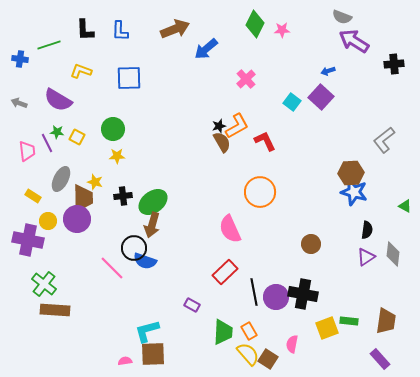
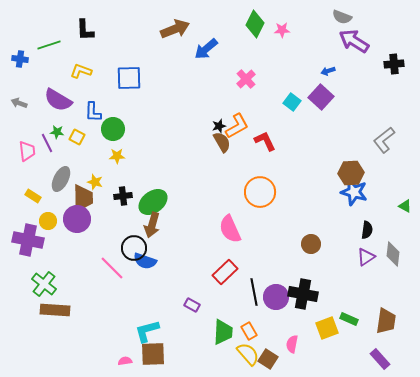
blue L-shape at (120, 31): moved 27 px left, 81 px down
green rectangle at (349, 321): moved 2 px up; rotated 18 degrees clockwise
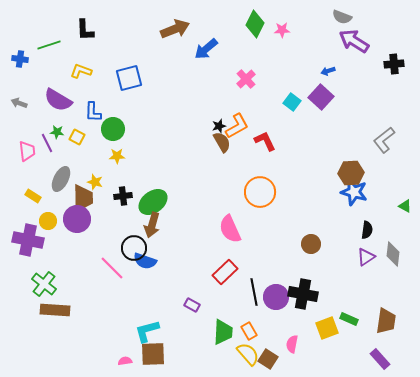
blue square at (129, 78): rotated 12 degrees counterclockwise
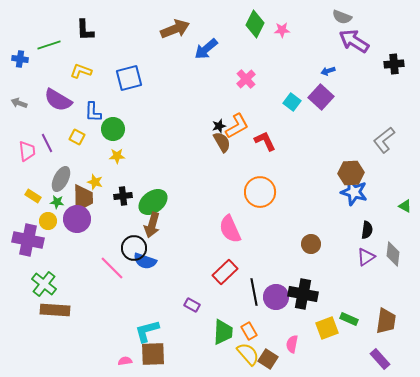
green star at (57, 132): moved 70 px down
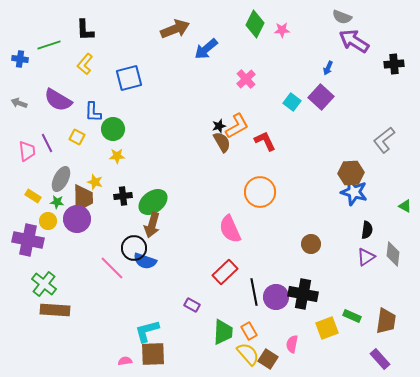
yellow L-shape at (81, 71): moved 4 px right, 7 px up; rotated 70 degrees counterclockwise
blue arrow at (328, 71): moved 3 px up; rotated 48 degrees counterclockwise
green rectangle at (349, 319): moved 3 px right, 3 px up
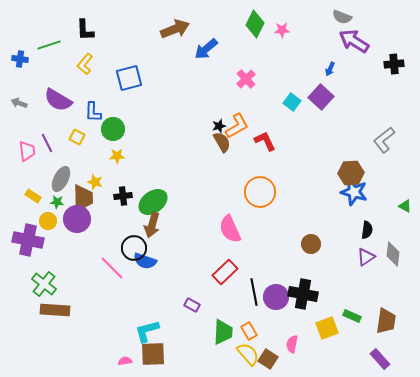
blue arrow at (328, 68): moved 2 px right, 1 px down
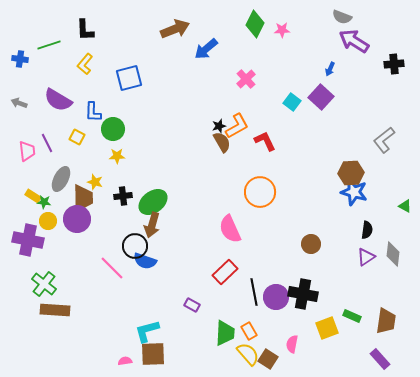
green star at (57, 202): moved 13 px left
black circle at (134, 248): moved 1 px right, 2 px up
green trapezoid at (223, 332): moved 2 px right, 1 px down
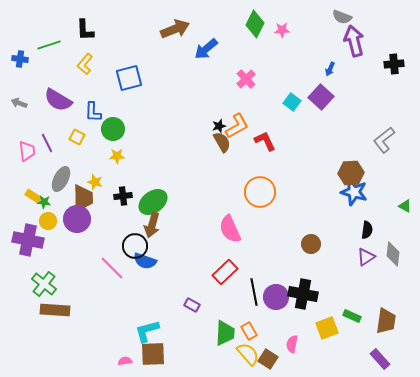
purple arrow at (354, 41): rotated 44 degrees clockwise
